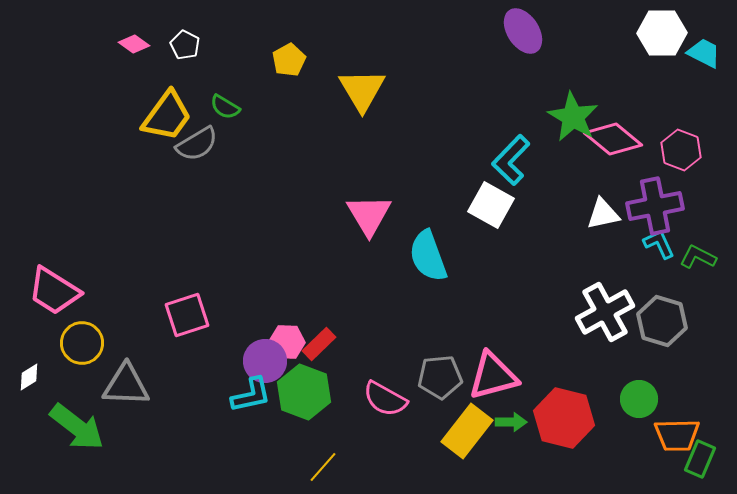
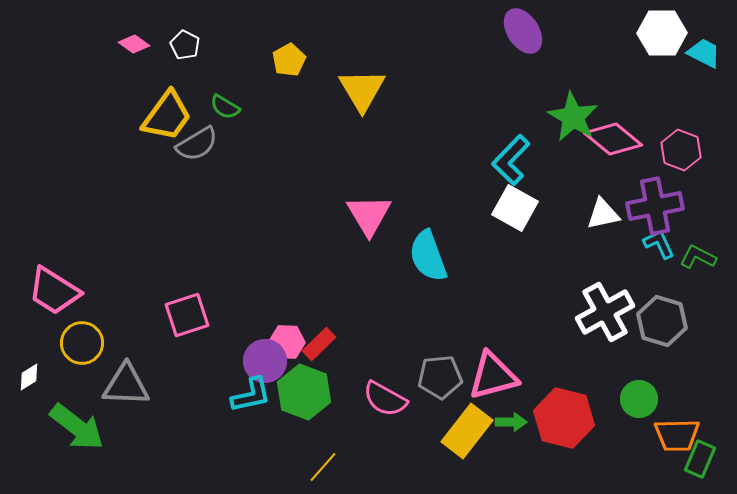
white square at (491, 205): moved 24 px right, 3 px down
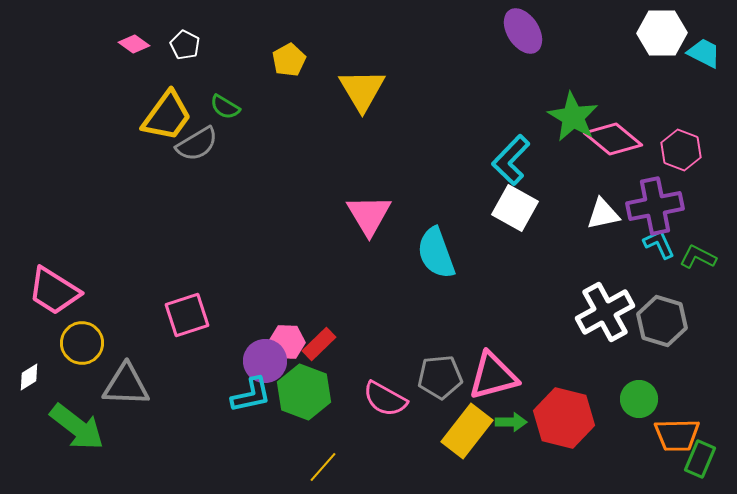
cyan semicircle at (428, 256): moved 8 px right, 3 px up
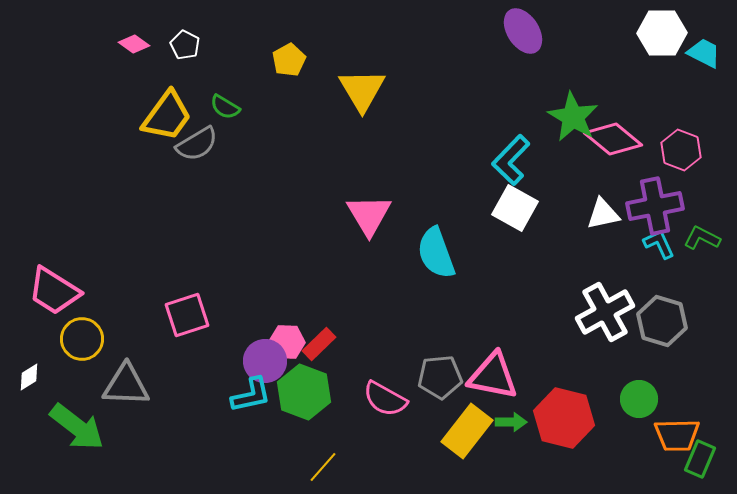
green L-shape at (698, 257): moved 4 px right, 19 px up
yellow circle at (82, 343): moved 4 px up
pink triangle at (493, 376): rotated 26 degrees clockwise
